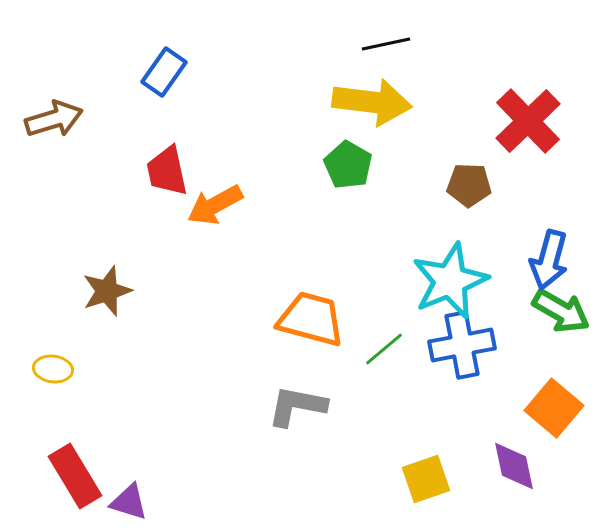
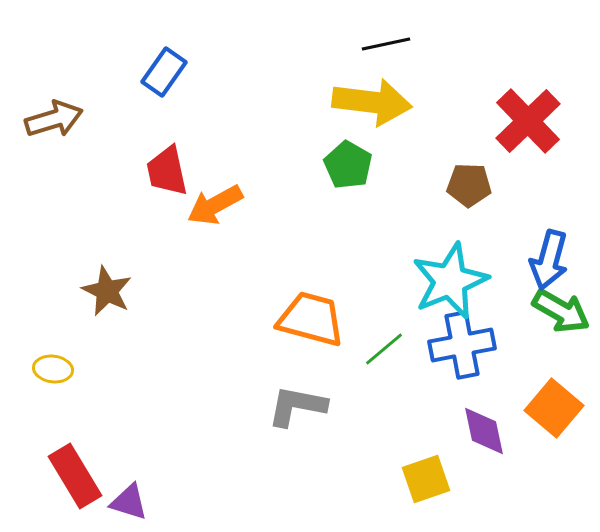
brown star: rotated 27 degrees counterclockwise
purple diamond: moved 30 px left, 35 px up
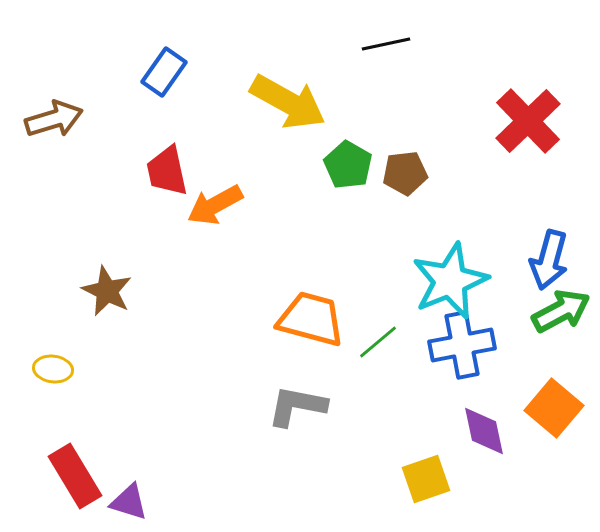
yellow arrow: moved 84 px left; rotated 22 degrees clockwise
brown pentagon: moved 64 px left, 12 px up; rotated 9 degrees counterclockwise
green arrow: rotated 58 degrees counterclockwise
green line: moved 6 px left, 7 px up
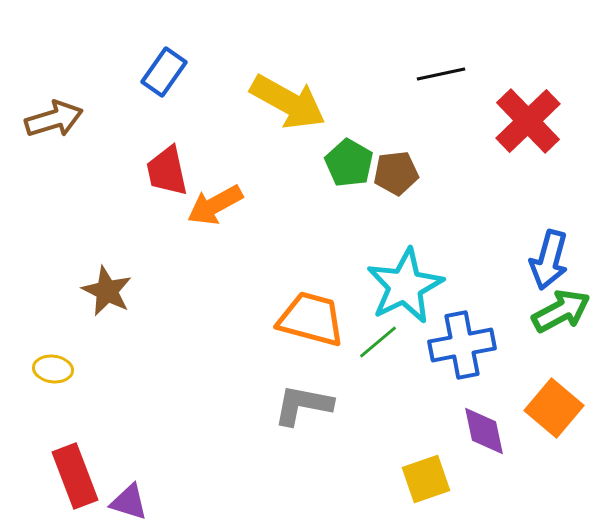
black line: moved 55 px right, 30 px down
green pentagon: moved 1 px right, 2 px up
brown pentagon: moved 9 px left
cyan star: moved 45 px left, 5 px down; rotated 4 degrees counterclockwise
gray L-shape: moved 6 px right, 1 px up
red rectangle: rotated 10 degrees clockwise
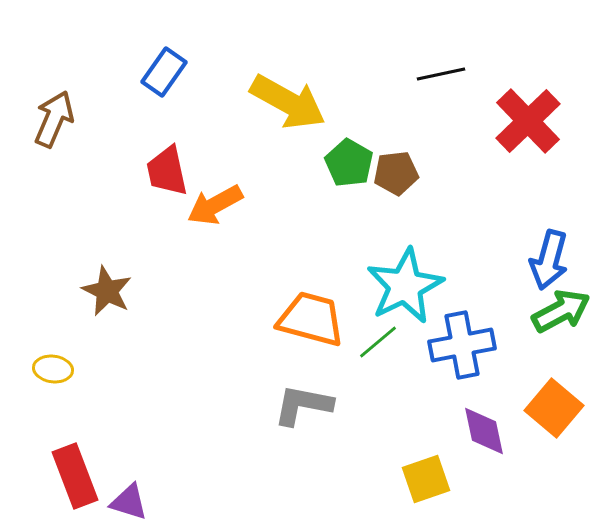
brown arrow: rotated 50 degrees counterclockwise
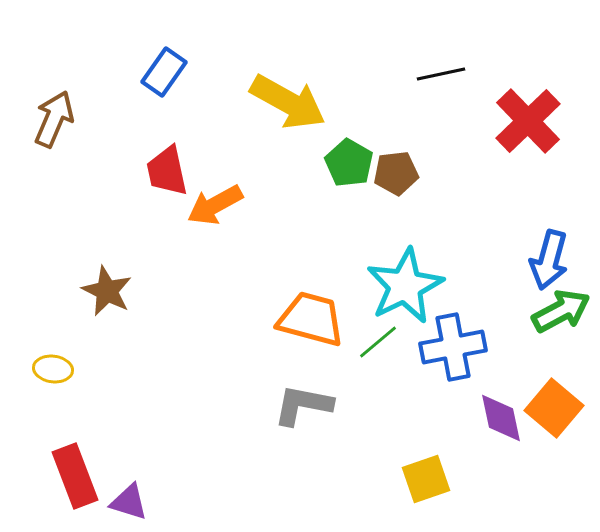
blue cross: moved 9 px left, 2 px down
purple diamond: moved 17 px right, 13 px up
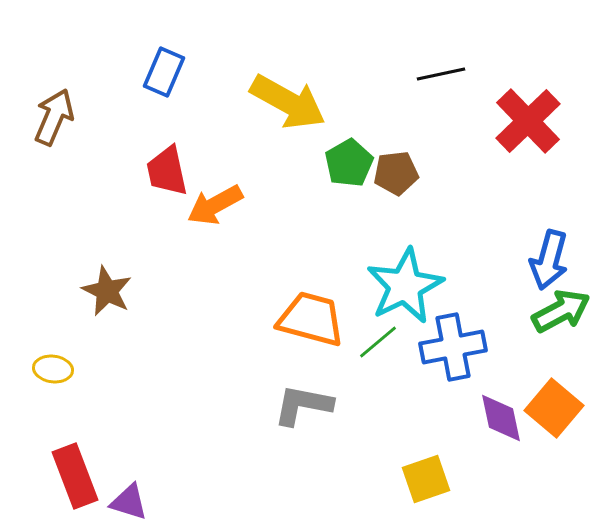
blue rectangle: rotated 12 degrees counterclockwise
brown arrow: moved 2 px up
green pentagon: rotated 12 degrees clockwise
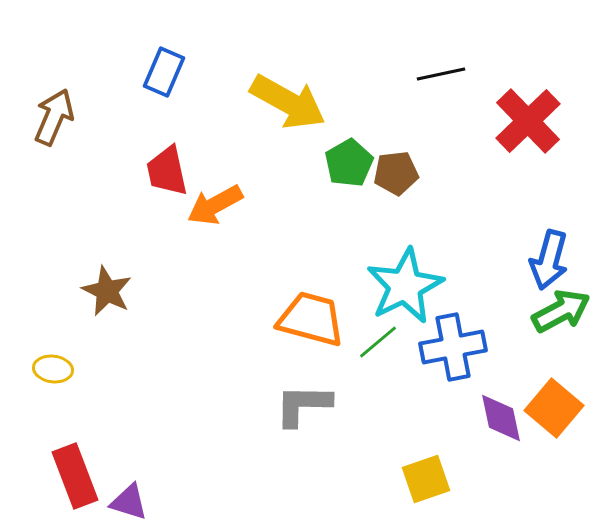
gray L-shape: rotated 10 degrees counterclockwise
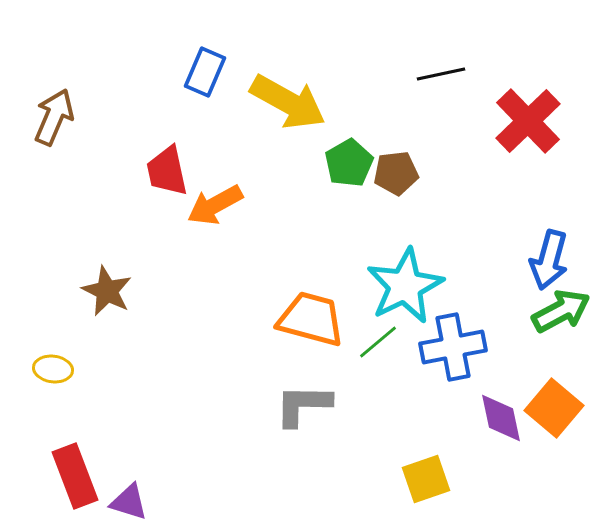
blue rectangle: moved 41 px right
